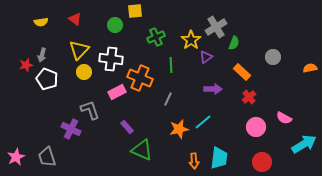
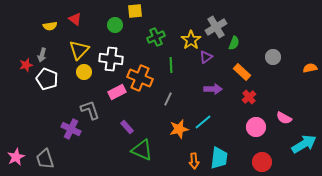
yellow semicircle: moved 9 px right, 4 px down
gray trapezoid: moved 2 px left, 2 px down
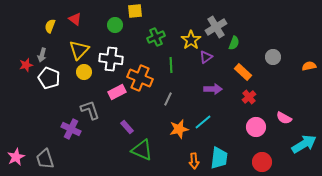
yellow semicircle: rotated 120 degrees clockwise
orange semicircle: moved 1 px left, 2 px up
orange rectangle: moved 1 px right
white pentagon: moved 2 px right, 1 px up
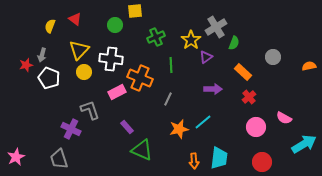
gray trapezoid: moved 14 px right
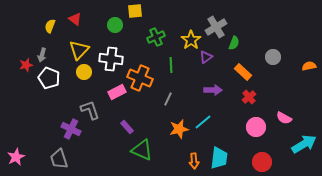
purple arrow: moved 1 px down
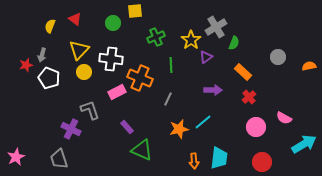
green circle: moved 2 px left, 2 px up
gray circle: moved 5 px right
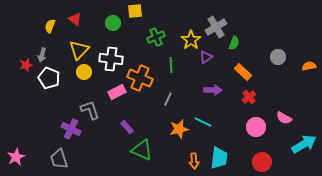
cyan line: rotated 66 degrees clockwise
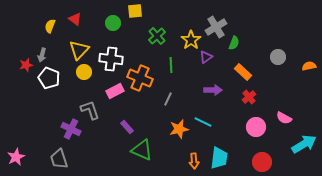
green cross: moved 1 px right, 1 px up; rotated 18 degrees counterclockwise
pink rectangle: moved 2 px left, 1 px up
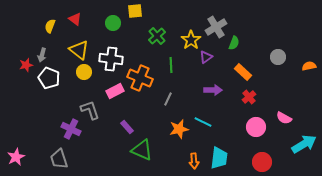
yellow triangle: rotated 35 degrees counterclockwise
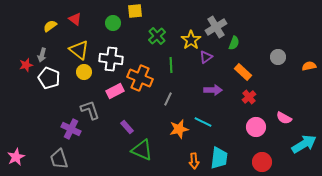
yellow semicircle: rotated 32 degrees clockwise
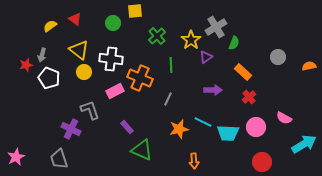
cyan trapezoid: moved 9 px right, 25 px up; rotated 85 degrees clockwise
